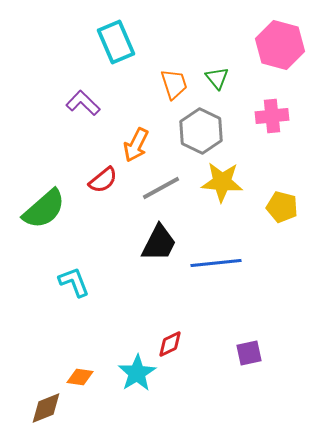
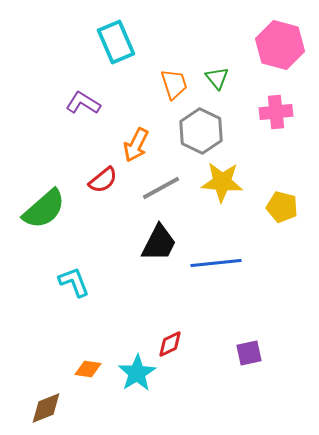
purple L-shape: rotated 12 degrees counterclockwise
pink cross: moved 4 px right, 4 px up
orange diamond: moved 8 px right, 8 px up
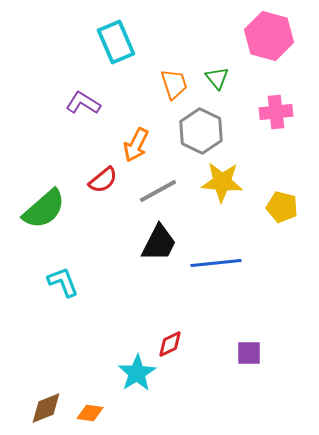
pink hexagon: moved 11 px left, 9 px up
gray line: moved 3 px left, 3 px down
cyan L-shape: moved 11 px left
purple square: rotated 12 degrees clockwise
orange diamond: moved 2 px right, 44 px down
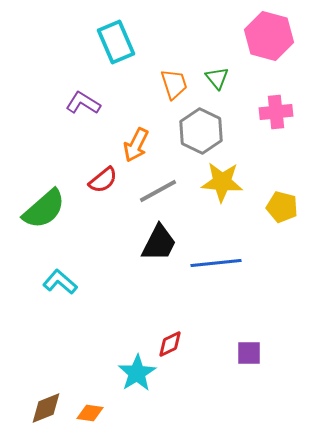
cyan L-shape: moved 3 px left; rotated 28 degrees counterclockwise
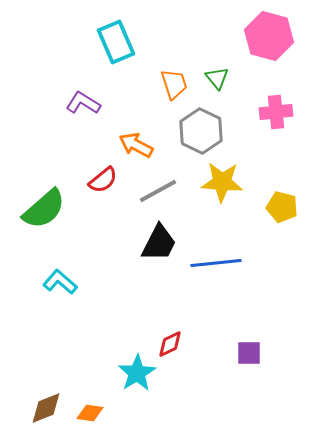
orange arrow: rotated 92 degrees clockwise
